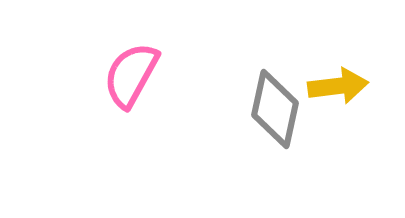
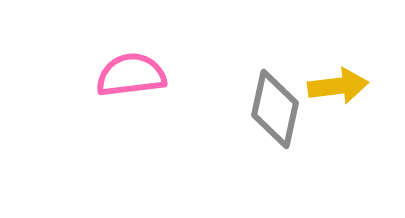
pink semicircle: rotated 54 degrees clockwise
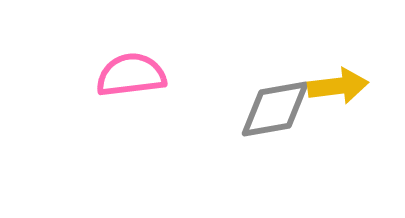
gray diamond: rotated 68 degrees clockwise
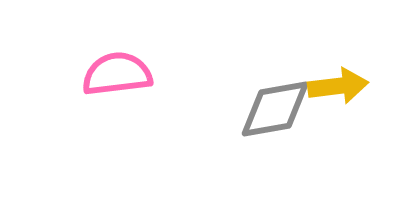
pink semicircle: moved 14 px left, 1 px up
